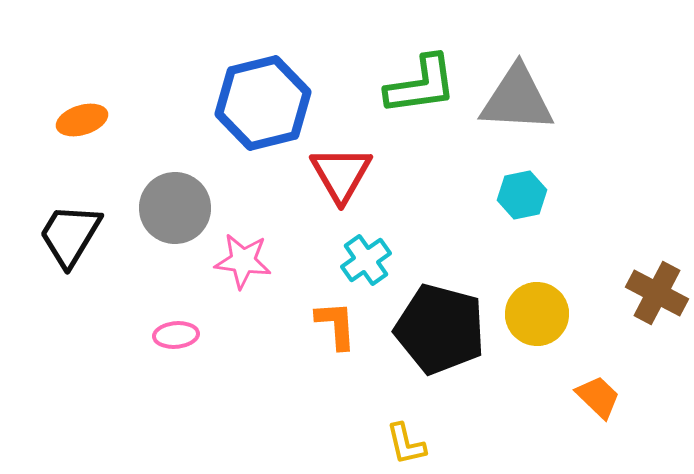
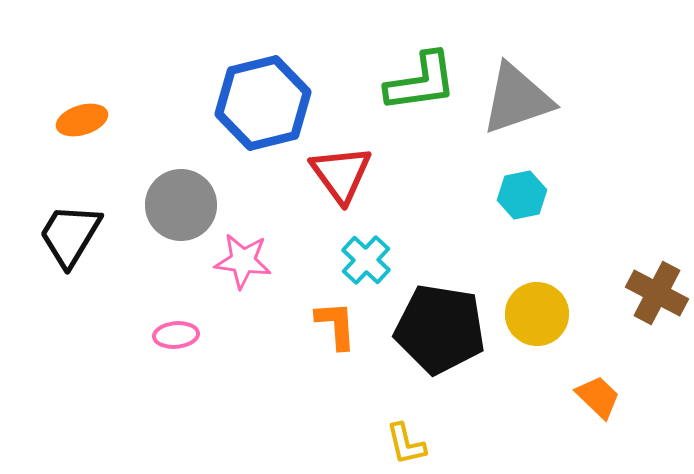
green L-shape: moved 3 px up
gray triangle: rotated 22 degrees counterclockwise
red triangle: rotated 6 degrees counterclockwise
gray circle: moved 6 px right, 3 px up
cyan cross: rotated 12 degrees counterclockwise
black pentagon: rotated 6 degrees counterclockwise
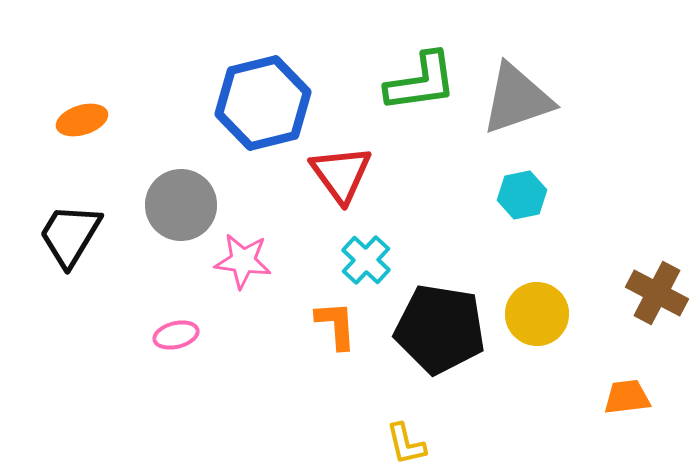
pink ellipse: rotated 9 degrees counterclockwise
orange trapezoid: moved 29 px right; rotated 51 degrees counterclockwise
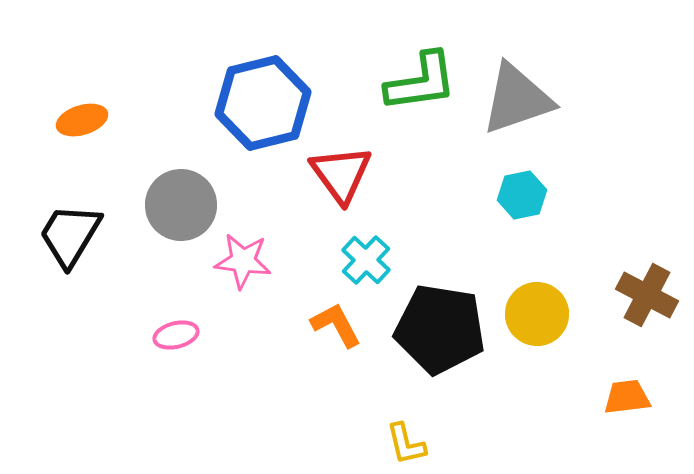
brown cross: moved 10 px left, 2 px down
orange L-shape: rotated 24 degrees counterclockwise
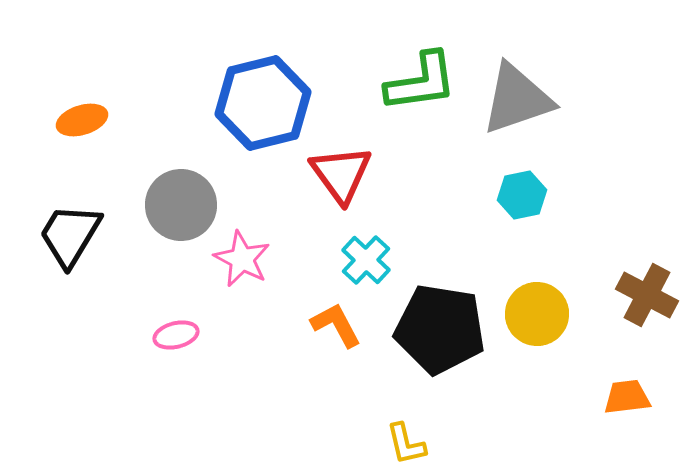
pink star: moved 1 px left, 2 px up; rotated 20 degrees clockwise
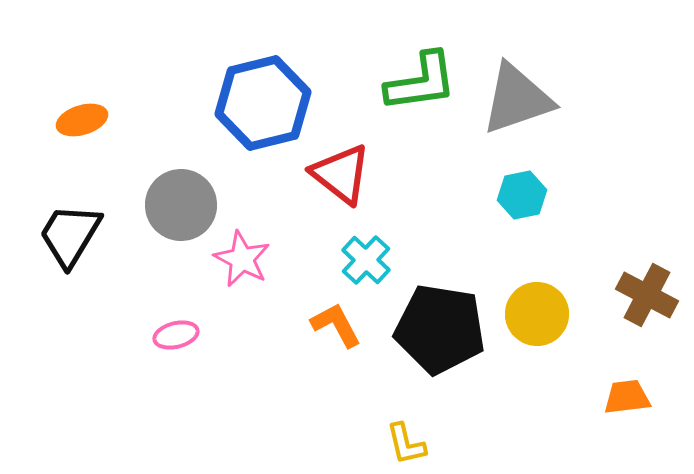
red triangle: rotated 16 degrees counterclockwise
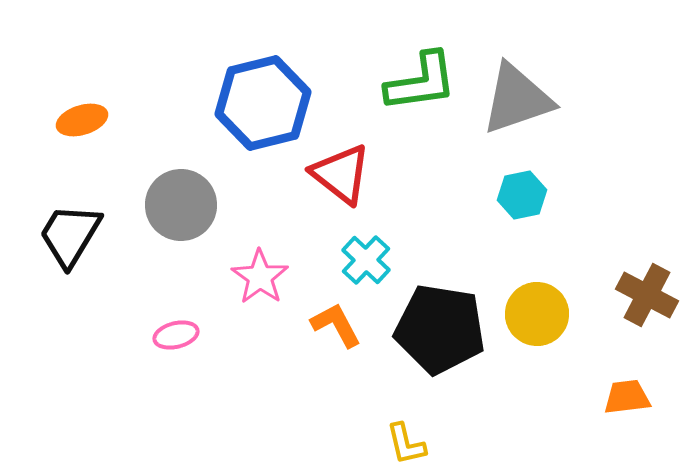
pink star: moved 18 px right, 18 px down; rotated 8 degrees clockwise
